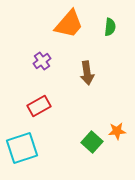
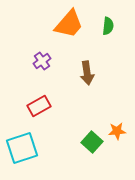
green semicircle: moved 2 px left, 1 px up
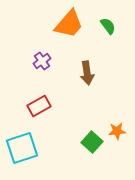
green semicircle: rotated 42 degrees counterclockwise
